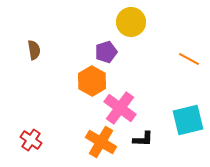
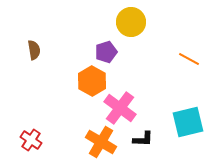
cyan square: moved 2 px down
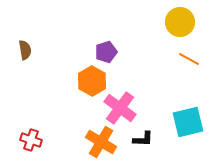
yellow circle: moved 49 px right
brown semicircle: moved 9 px left
red cross: rotated 15 degrees counterclockwise
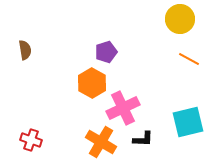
yellow circle: moved 3 px up
orange hexagon: moved 2 px down
pink cross: moved 3 px right; rotated 28 degrees clockwise
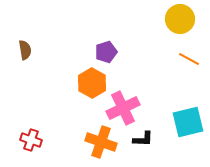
orange cross: rotated 12 degrees counterclockwise
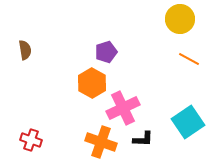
cyan square: rotated 20 degrees counterclockwise
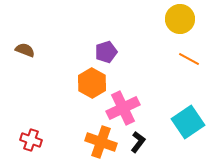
brown semicircle: rotated 60 degrees counterclockwise
black L-shape: moved 5 px left, 3 px down; rotated 55 degrees counterclockwise
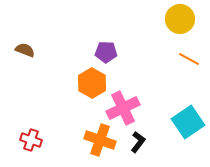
purple pentagon: rotated 20 degrees clockwise
orange cross: moved 1 px left, 2 px up
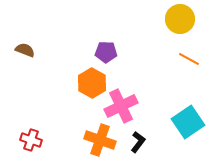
pink cross: moved 2 px left, 2 px up
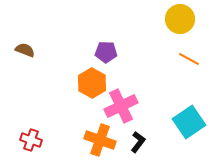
cyan square: moved 1 px right
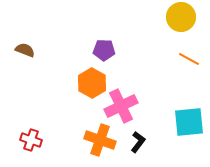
yellow circle: moved 1 px right, 2 px up
purple pentagon: moved 2 px left, 2 px up
cyan square: rotated 28 degrees clockwise
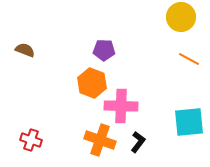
orange hexagon: rotated 8 degrees counterclockwise
pink cross: rotated 28 degrees clockwise
